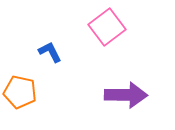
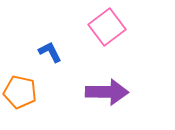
purple arrow: moved 19 px left, 3 px up
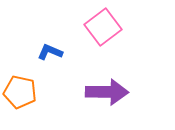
pink square: moved 4 px left
blue L-shape: rotated 40 degrees counterclockwise
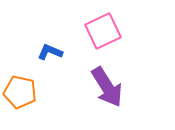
pink square: moved 4 px down; rotated 12 degrees clockwise
purple arrow: moved 5 px up; rotated 57 degrees clockwise
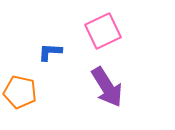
blue L-shape: rotated 20 degrees counterclockwise
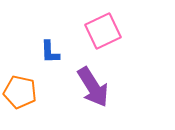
blue L-shape: rotated 95 degrees counterclockwise
purple arrow: moved 14 px left
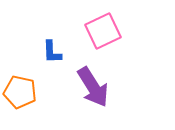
blue L-shape: moved 2 px right
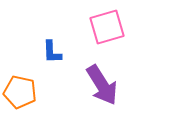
pink square: moved 4 px right, 4 px up; rotated 9 degrees clockwise
purple arrow: moved 9 px right, 2 px up
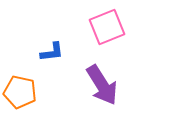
pink square: rotated 6 degrees counterclockwise
blue L-shape: rotated 95 degrees counterclockwise
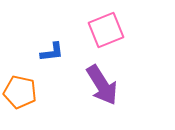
pink square: moved 1 px left, 3 px down
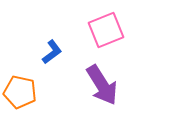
blue L-shape: rotated 30 degrees counterclockwise
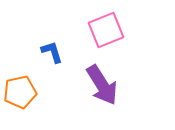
blue L-shape: rotated 70 degrees counterclockwise
orange pentagon: rotated 24 degrees counterclockwise
